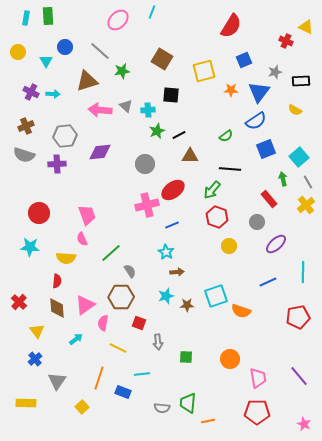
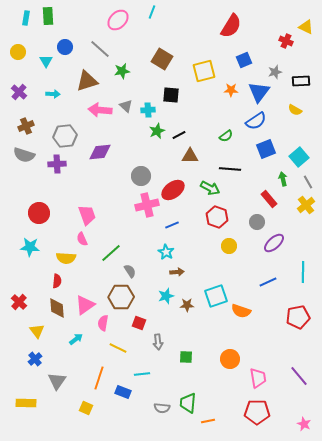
gray line at (100, 51): moved 2 px up
purple cross at (31, 92): moved 12 px left; rotated 14 degrees clockwise
gray circle at (145, 164): moved 4 px left, 12 px down
green arrow at (212, 190): moved 2 px left, 2 px up; rotated 102 degrees counterclockwise
purple ellipse at (276, 244): moved 2 px left, 1 px up
yellow square at (82, 407): moved 4 px right, 1 px down; rotated 24 degrees counterclockwise
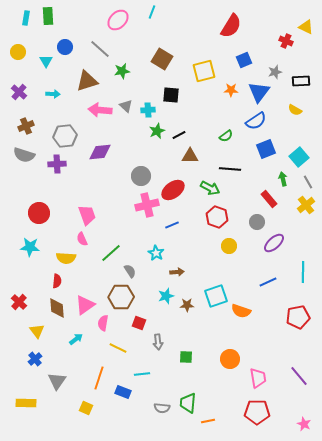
cyan star at (166, 252): moved 10 px left, 1 px down
